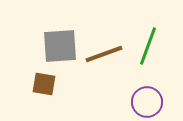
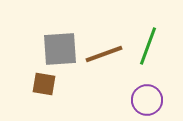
gray square: moved 3 px down
purple circle: moved 2 px up
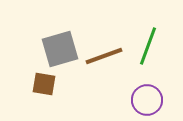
gray square: rotated 12 degrees counterclockwise
brown line: moved 2 px down
